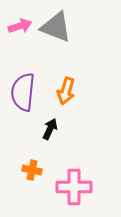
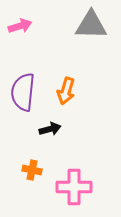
gray triangle: moved 35 px right, 2 px up; rotated 20 degrees counterclockwise
black arrow: rotated 50 degrees clockwise
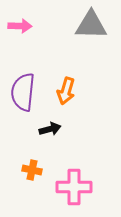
pink arrow: rotated 20 degrees clockwise
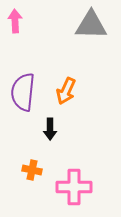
pink arrow: moved 5 px left, 5 px up; rotated 95 degrees counterclockwise
orange arrow: rotated 8 degrees clockwise
black arrow: rotated 105 degrees clockwise
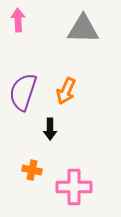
pink arrow: moved 3 px right, 1 px up
gray triangle: moved 8 px left, 4 px down
purple semicircle: rotated 12 degrees clockwise
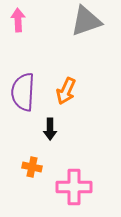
gray triangle: moved 3 px right, 8 px up; rotated 20 degrees counterclockwise
purple semicircle: rotated 15 degrees counterclockwise
orange cross: moved 3 px up
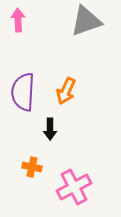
pink cross: rotated 28 degrees counterclockwise
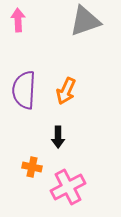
gray triangle: moved 1 px left
purple semicircle: moved 1 px right, 2 px up
black arrow: moved 8 px right, 8 px down
pink cross: moved 6 px left
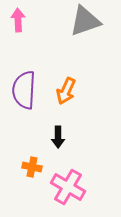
pink cross: rotated 32 degrees counterclockwise
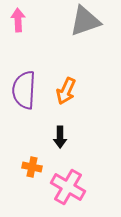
black arrow: moved 2 px right
